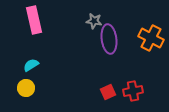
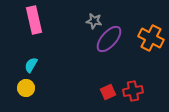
purple ellipse: rotated 48 degrees clockwise
cyan semicircle: rotated 28 degrees counterclockwise
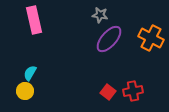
gray star: moved 6 px right, 6 px up
cyan semicircle: moved 1 px left, 8 px down
yellow circle: moved 1 px left, 3 px down
red square: rotated 28 degrees counterclockwise
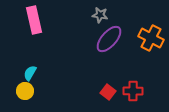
red cross: rotated 12 degrees clockwise
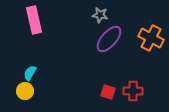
red square: rotated 21 degrees counterclockwise
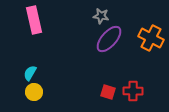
gray star: moved 1 px right, 1 px down
yellow circle: moved 9 px right, 1 px down
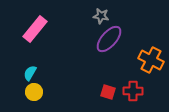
pink rectangle: moved 1 px right, 9 px down; rotated 52 degrees clockwise
orange cross: moved 22 px down
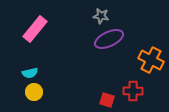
purple ellipse: rotated 24 degrees clockwise
cyan semicircle: rotated 133 degrees counterclockwise
red square: moved 1 px left, 8 px down
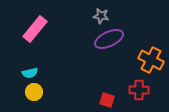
red cross: moved 6 px right, 1 px up
